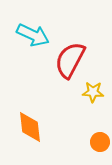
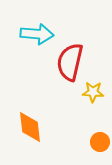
cyan arrow: moved 4 px right, 1 px up; rotated 20 degrees counterclockwise
red semicircle: moved 2 px down; rotated 15 degrees counterclockwise
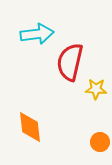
cyan arrow: rotated 12 degrees counterclockwise
yellow star: moved 3 px right, 3 px up
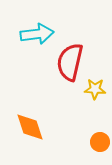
yellow star: moved 1 px left
orange diamond: rotated 12 degrees counterclockwise
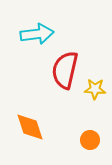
red semicircle: moved 5 px left, 8 px down
orange circle: moved 10 px left, 2 px up
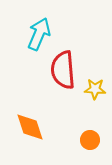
cyan arrow: moved 2 px right; rotated 60 degrees counterclockwise
red semicircle: moved 2 px left; rotated 18 degrees counterclockwise
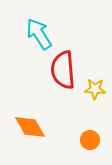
cyan arrow: rotated 56 degrees counterclockwise
orange diamond: rotated 12 degrees counterclockwise
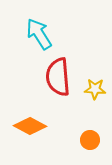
red semicircle: moved 5 px left, 7 px down
orange diamond: moved 1 px up; rotated 32 degrees counterclockwise
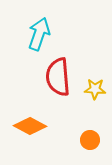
cyan arrow: rotated 52 degrees clockwise
